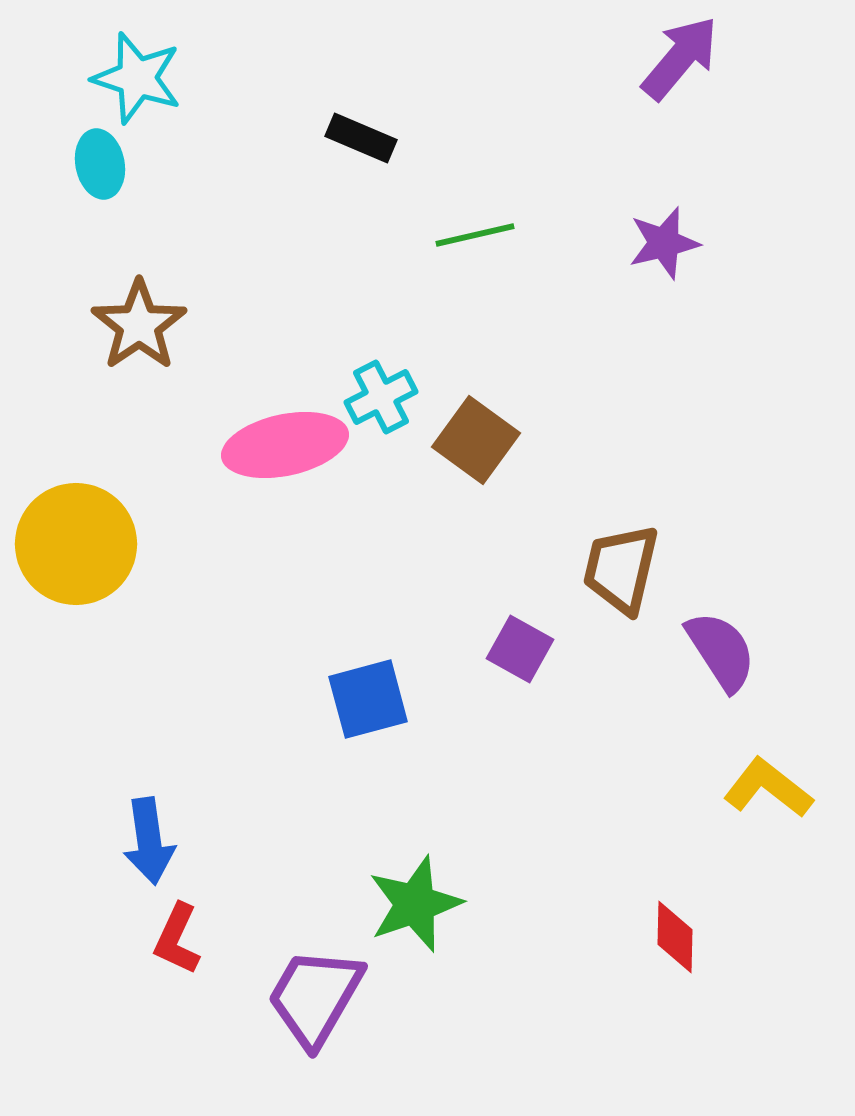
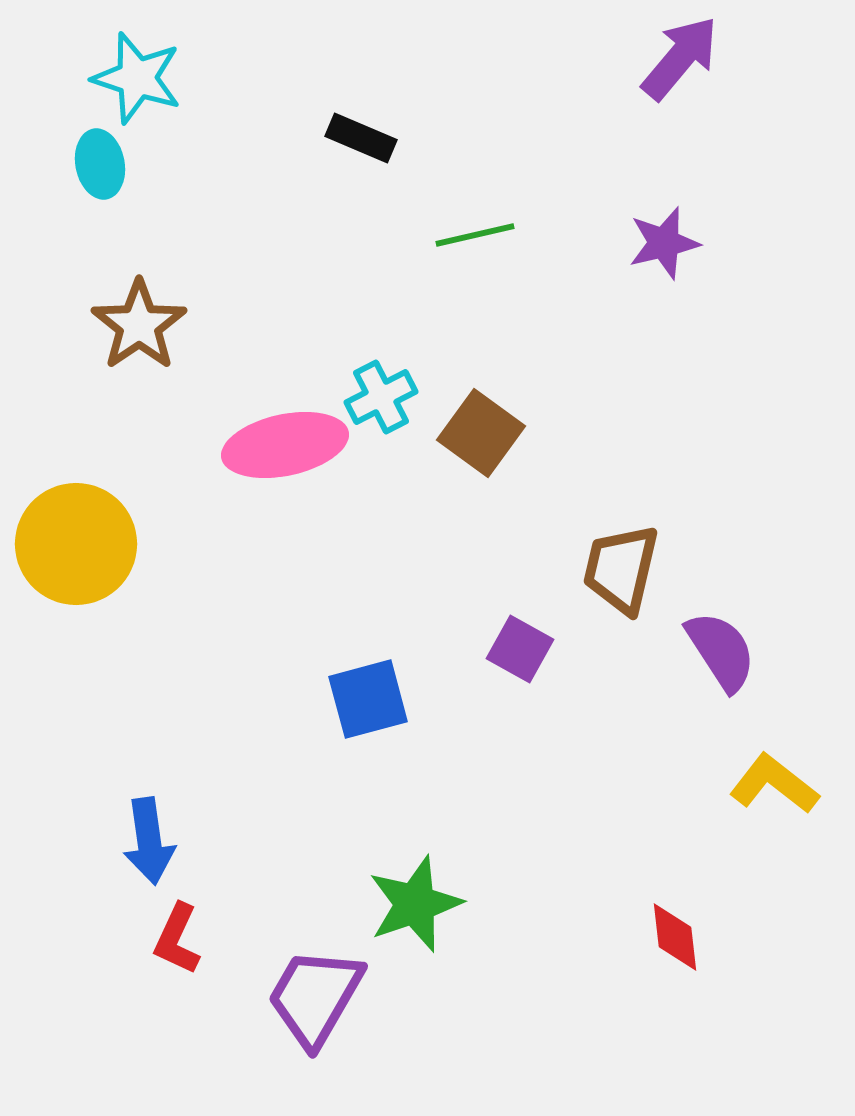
brown square: moved 5 px right, 7 px up
yellow L-shape: moved 6 px right, 4 px up
red diamond: rotated 8 degrees counterclockwise
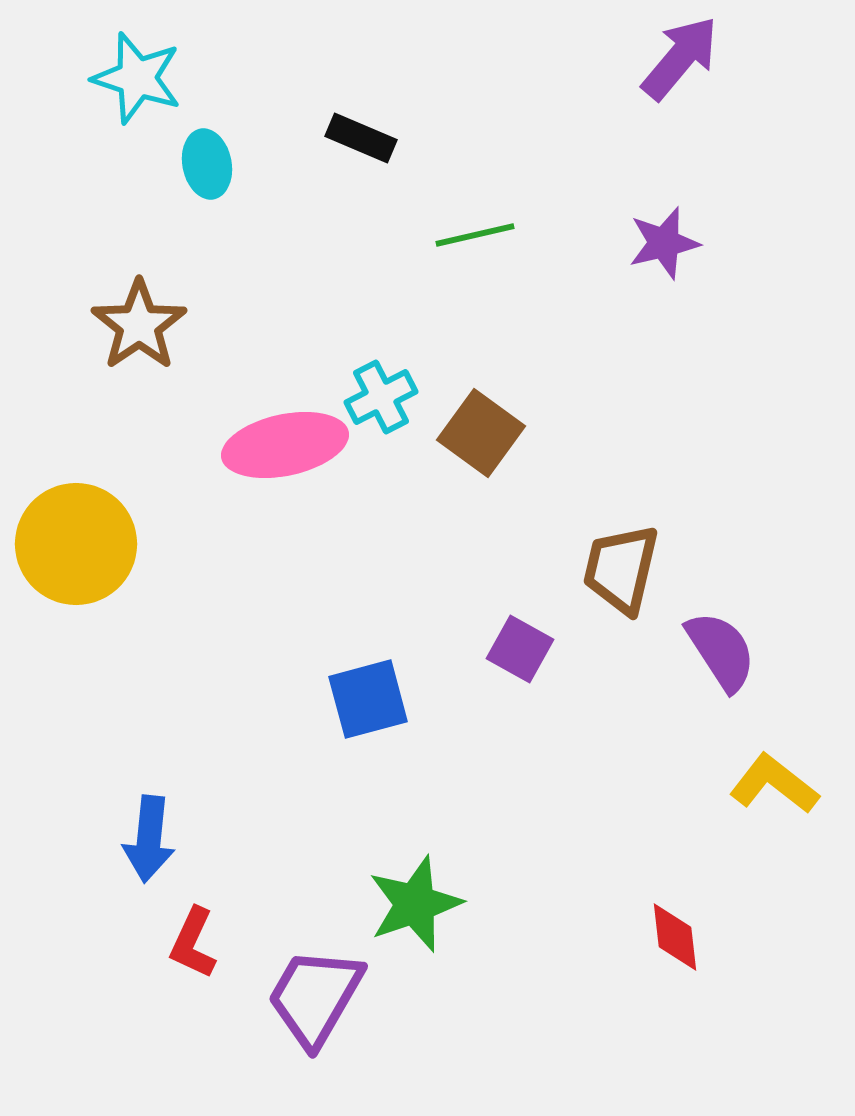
cyan ellipse: moved 107 px right
blue arrow: moved 2 px up; rotated 14 degrees clockwise
red L-shape: moved 16 px right, 4 px down
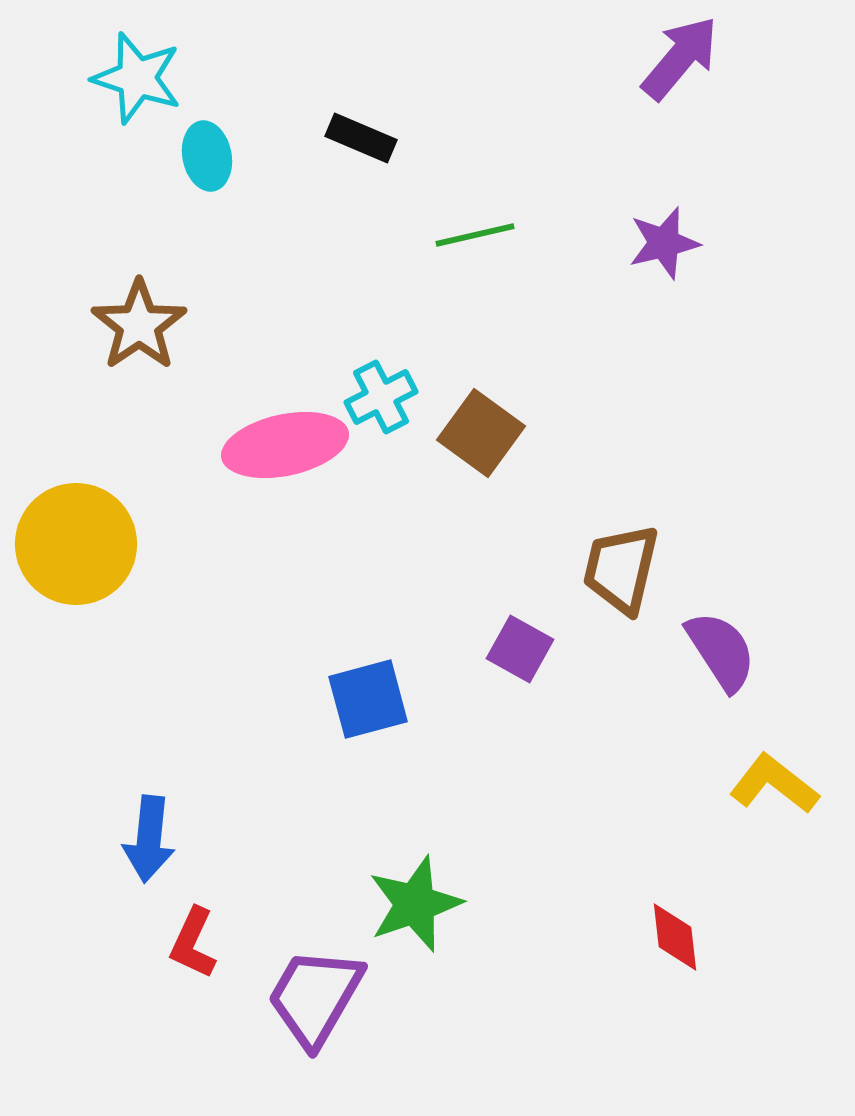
cyan ellipse: moved 8 px up
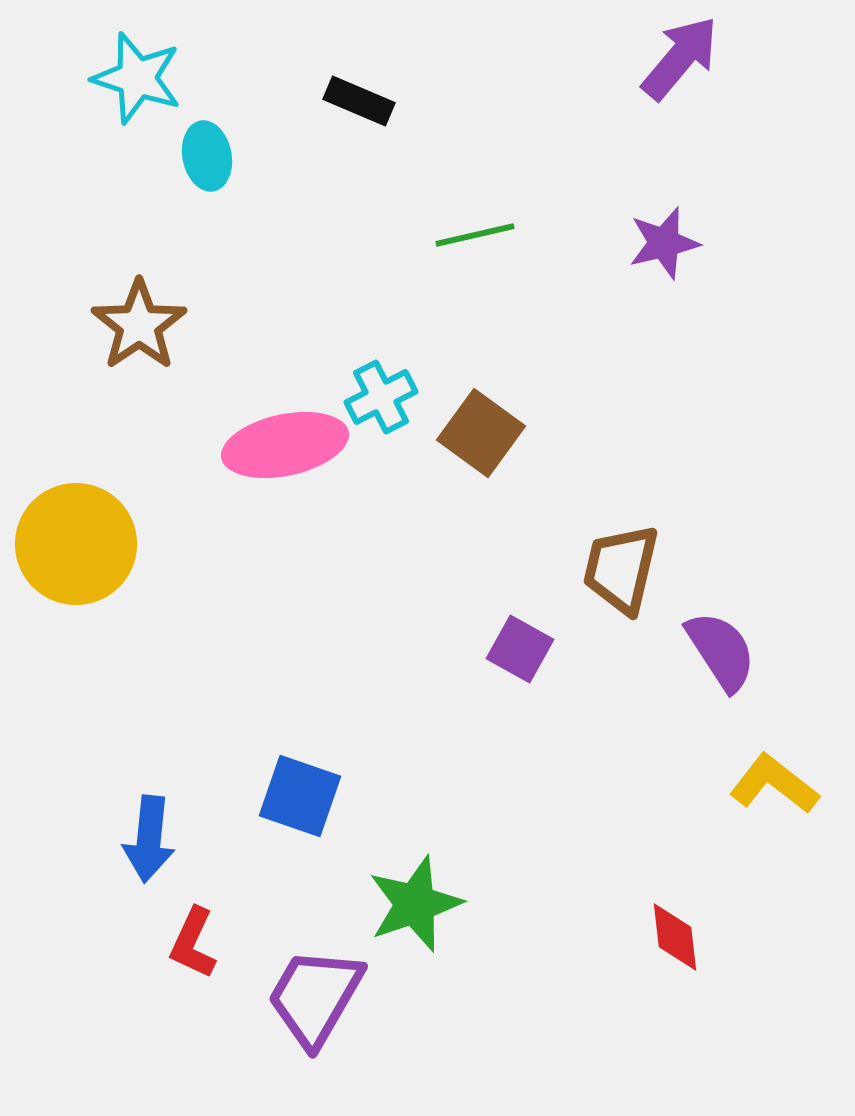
black rectangle: moved 2 px left, 37 px up
blue square: moved 68 px left, 97 px down; rotated 34 degrees clockwise
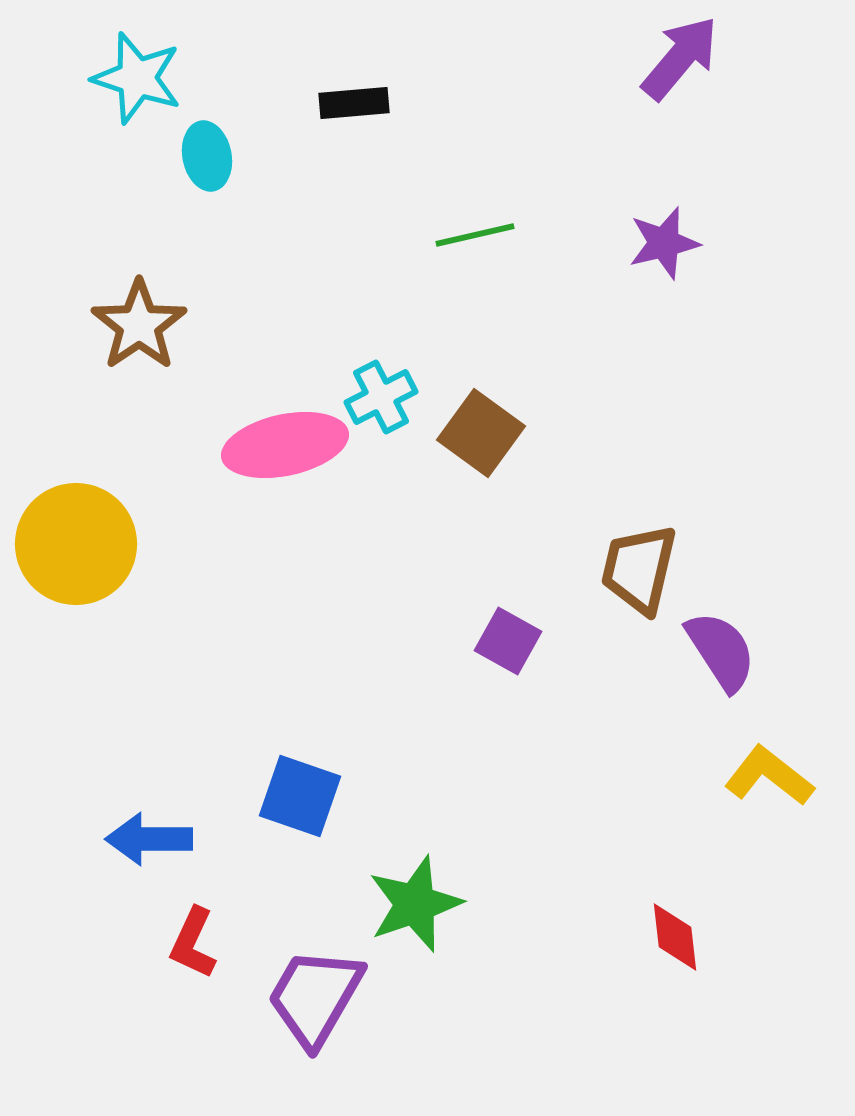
black rectangle: moved 5 px left, 2 px down; rotated 28 degrees counterclockwise
brown trapezoid: moved 18 px right
purple square: moved 12 px left, 8 px up
yellow L-shape: moved 5 px left, 8 px up
blue arrow: rotated 84 degrees clockwise
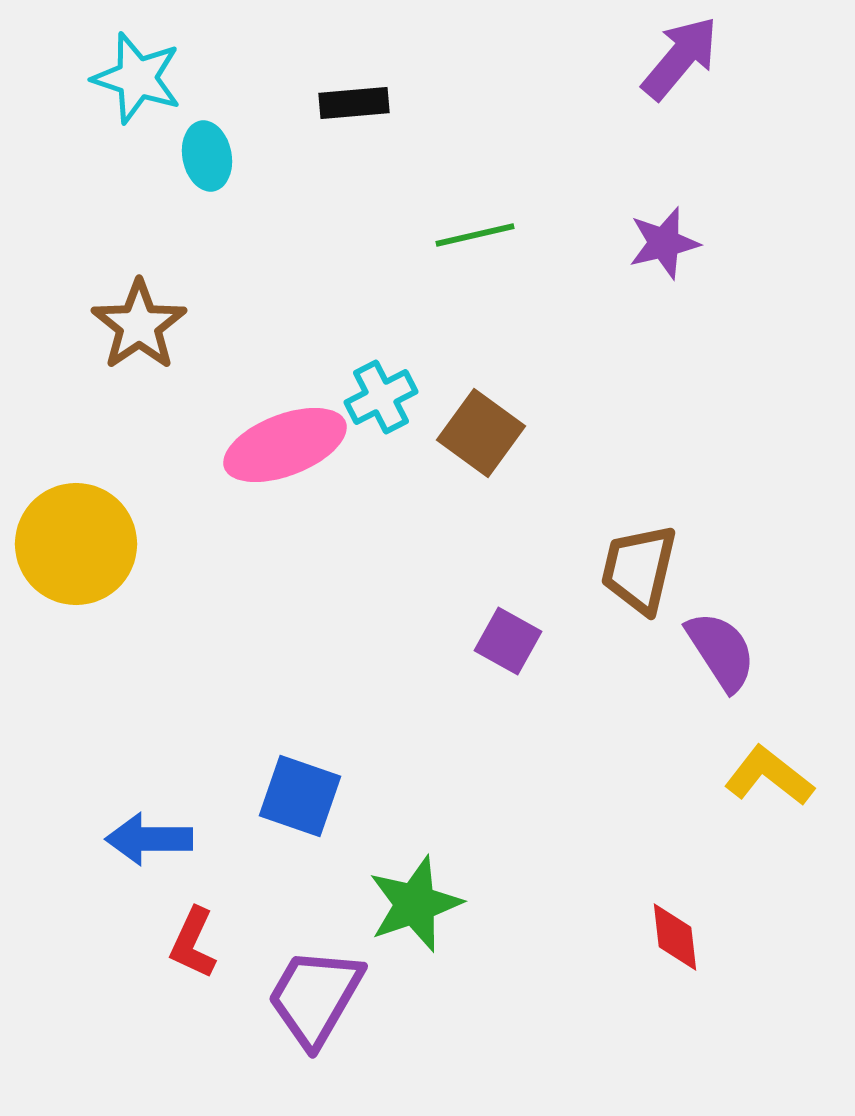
pink ellipse: rotated 9 degrees counterclockwise
